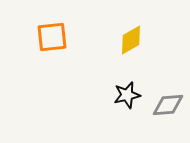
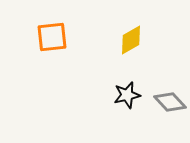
gray diamond: moved 2 px right, 3 px up; rotated 52 degrees clockwise
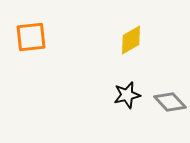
orange square: moved 21 px left
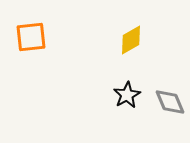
black star: rotated 16 degrees counterclockwise
gray diamond: rotated 20 degrees clockwise
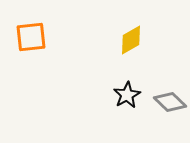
gray diamond: rotated 24 degrees counterclockwise
